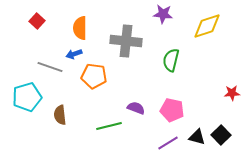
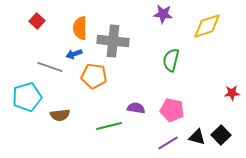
gray cross: moved 13 px left
purple semicircle: rotated 12 degrees counterclockwise
brown semicircle: rotated 90 degrees counterclockwise
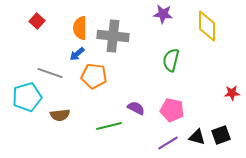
yellow diamond: rotated 72 degrees counterclockwise
gray cross: moved 5 px up
blue arrow: moved 3 px right; rotated 21 degrees counterclockwise
gray line: moved 6 px down
purple semicircle: rotated 18 degrees clockwise
black square: rotated 24 degrees clockwise
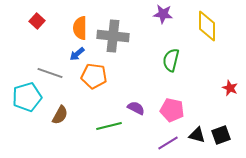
red star: moved 2 px left, 5 px up; rotated 28 degrees clockwise
brown semicircle: rotated 54 degrees counterclockwise
black triangle: moved 2 px up
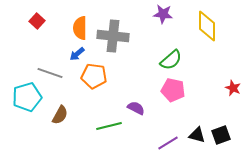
green semicircle: rotated 145 degrees counterclockwise
red star: moved 3 px right
pink pentagon: moved 1 px right, 20 px up
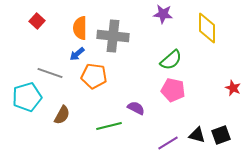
yellow diamond: moved 2 px down
brown semicircle: moved 2 px right
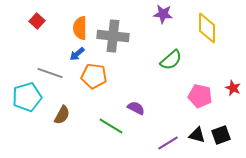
pink pentagon: moved 27 px right, 6 px down
green line: moved 2 px right; rotated 45 degrees clockwise
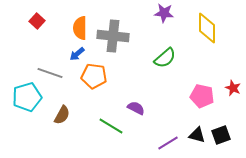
purple star: moved 1 px right, 1 px up
green semicircle: moved 6 px left, 2 px up
pink pentagon: moved 2 px right
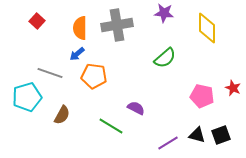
gray cross: moved 4 px right, 11 px up; rotated 16 degrees counterclockwise
